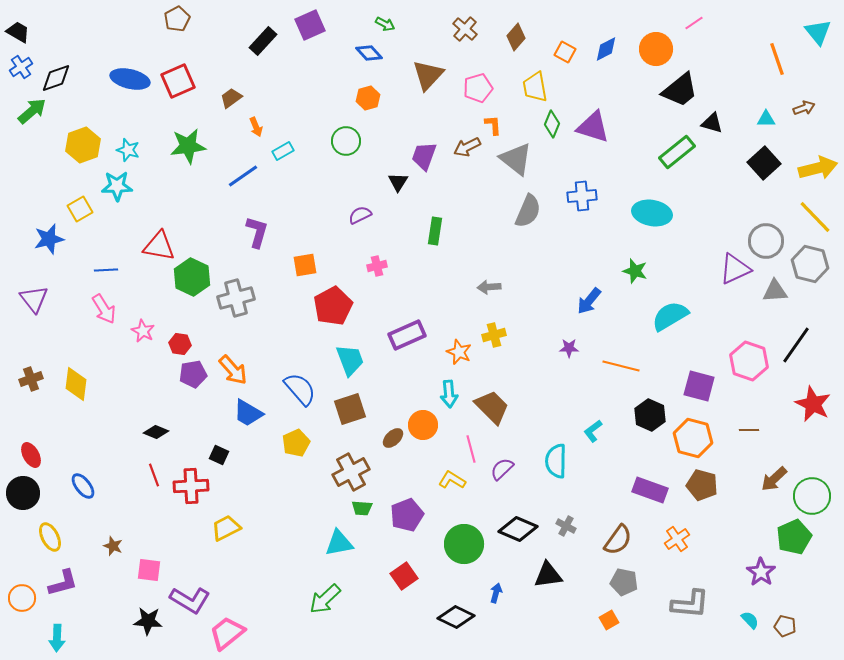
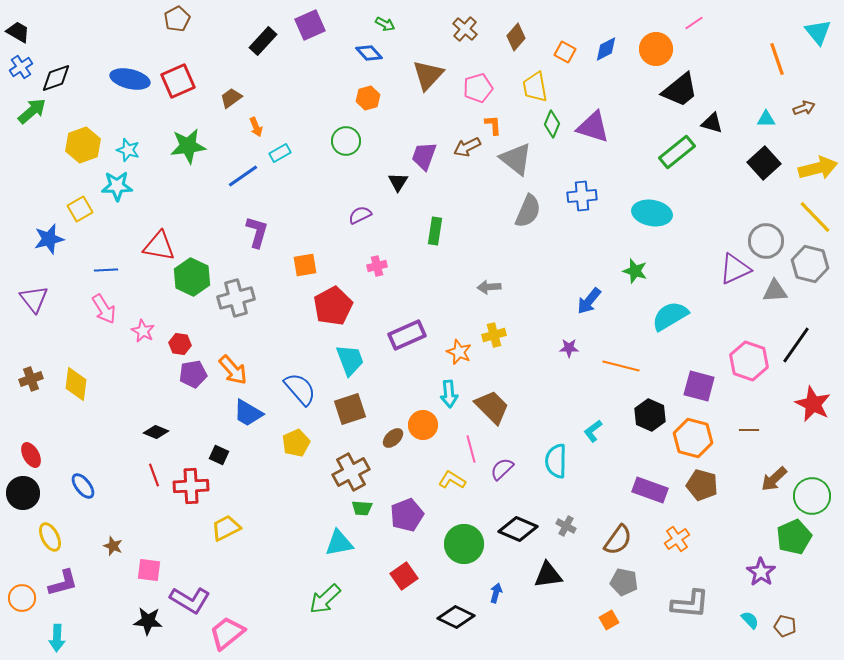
cyan rectangle at (283, 151): moved 3 px left, 2 px down
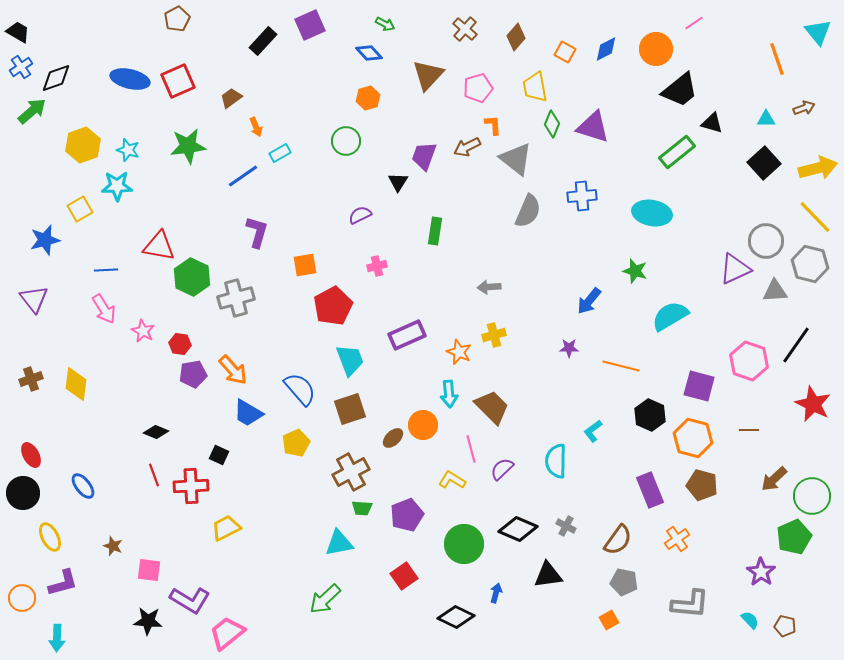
blue star at (49, 239): moved 4 px left, 1 px down
purple rectangle at (650, 490): rotated 48 degrees clockwise
